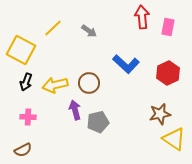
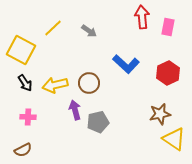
black arrow: moved 1 px left, 1 px down; rotated 54 degrees counterclockwise
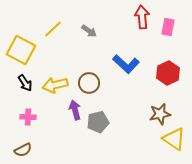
yellow line: moved 1 px down
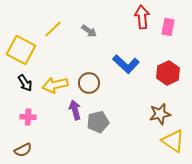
yellow triangle: moved 1 px left, 2 px down
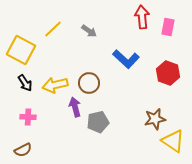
blue L-shape: moved 5 px up
red hexagon: rotated 15 degrees counterclockwise
purple arrow: moved 3 px up
brown star: moved 5 px left, 5 px down
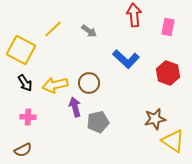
red arrow: moved 8 px left, 2 px up
